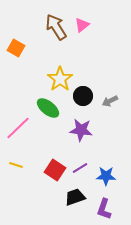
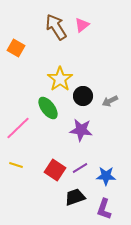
green ellipse: rotated 15 degrees clockwise
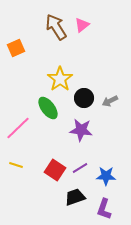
orange square: rotated 36 degrees clockwise
black circle: moved 1 px right, 2 px down
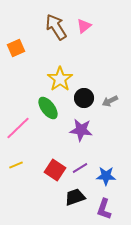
pink triangle: moved 2 px right, 1 px down
yellow line: rotated 40 degrees counterclockwise
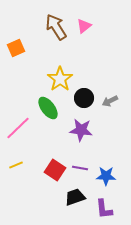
purple line: rotated 42 degrees clockwise
purple L-shape: rotated 25 degrees counterclockwise
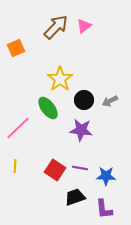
brown arrow: rotated 76 degrees clockwise
black circle: moved 2 px down
yellow line: moved 1 px left, 1 px down; rotated 64 degrees counterclockwise
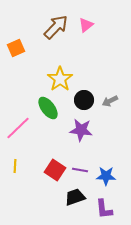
pink triangle: moved 2 px right, 1 px up
purple line: moved 2 px down
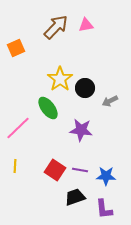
pink triangle: rotated 28 degrees clockwise
black circle: moved 1 px right, 12 px up
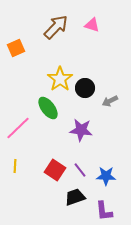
pink triangle: moved 6 px right; rotated 28 degrees clockwise
purple line: rotated 42 degrees clockwise
purple L-shape: moved 2 px down
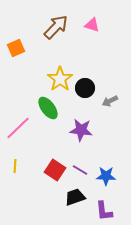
purple line: rotated 21 degrees counterclockwise
